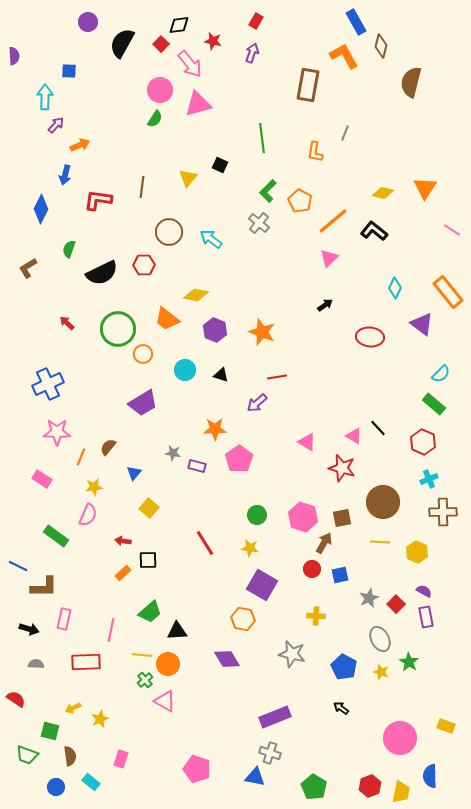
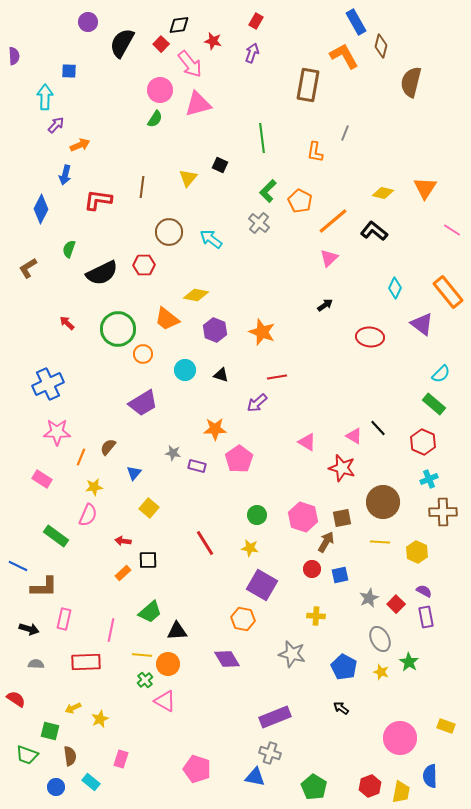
brown arrow at (324, 543): moved 2 px right, 1 px up
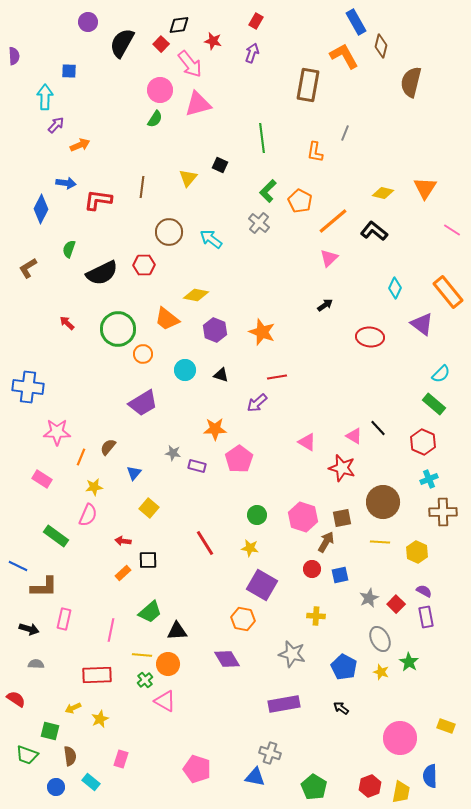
blue arrow at (65, 175): moved 1 px right, 8 px down; rotated 96 degrees counterclockwise
blue cross at (48, 384): moved 20 px left, 3 px down; rotated 32 degrees clockwise
red rectangle at (86, 662): moved 11 px right, 13 px down
purple rectangle at (275, 717): moved 9 px right, 13 px up; rotated 12 degrees clockwise
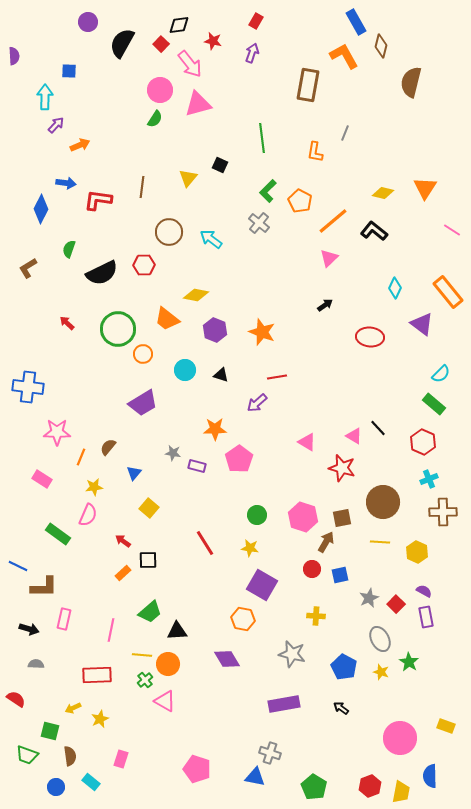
green rectangle at (56, 536): moved 2 px right, 2 px up
red arrow at (123, 541): rotated 28 degrees clockwise
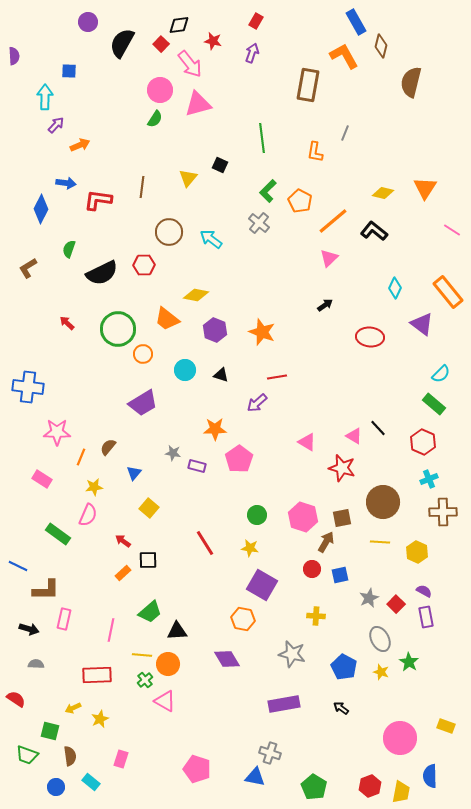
brown L-shape at (44, 587): moved 2 px right, 3 px down
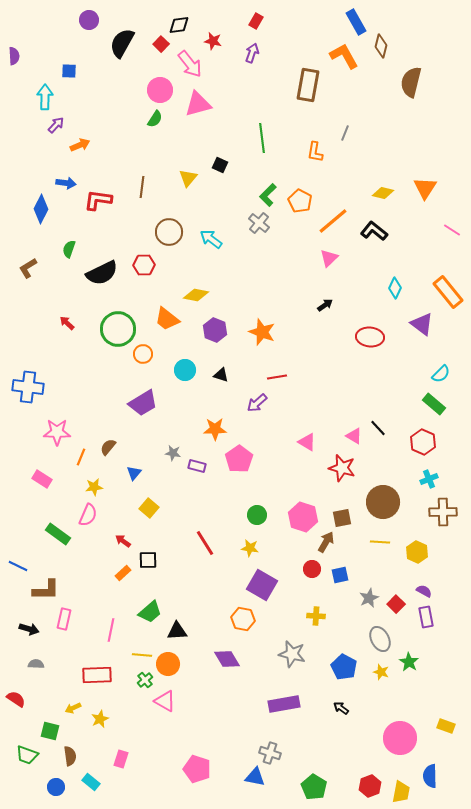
purple circle at (88, 22): moved 1 px right, 2 px up
green L-shape at (268, 191): moved 4 px down
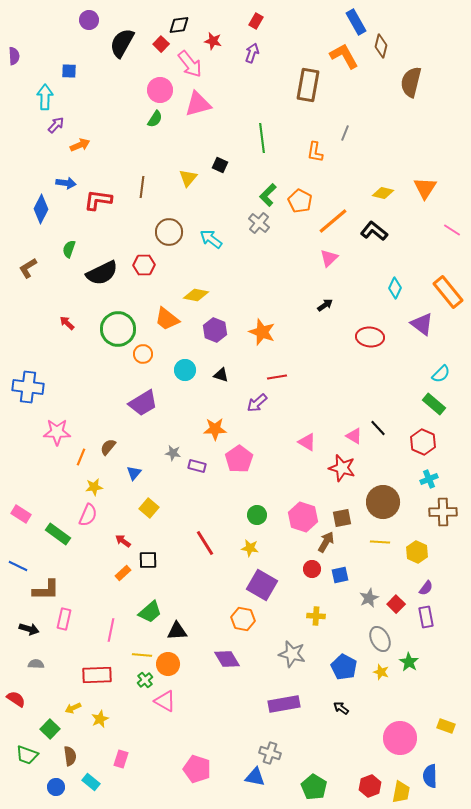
pink rectangle at (42, 479): moved 21 px left, 35 px down
purple semicircle at (424, 591): moved 2 px right, 3 px up; rotated 98 degrees clockwise
green square at (50, 731): moved 2 px up; rotated 30 degrees clockwise
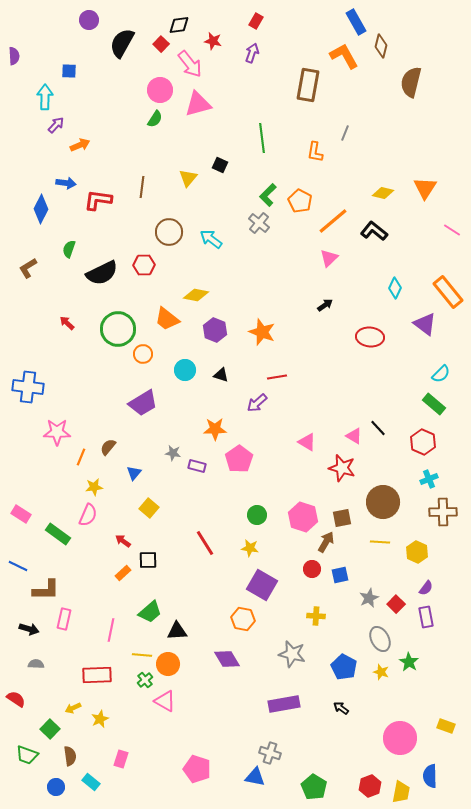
purple triangle at (422, 324): moved 3 px right
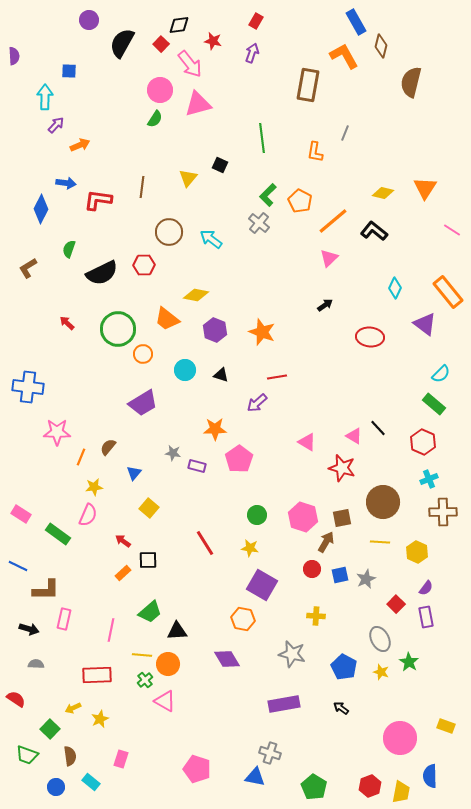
gray star at (369, 598): moved 3 px left, 19 px up
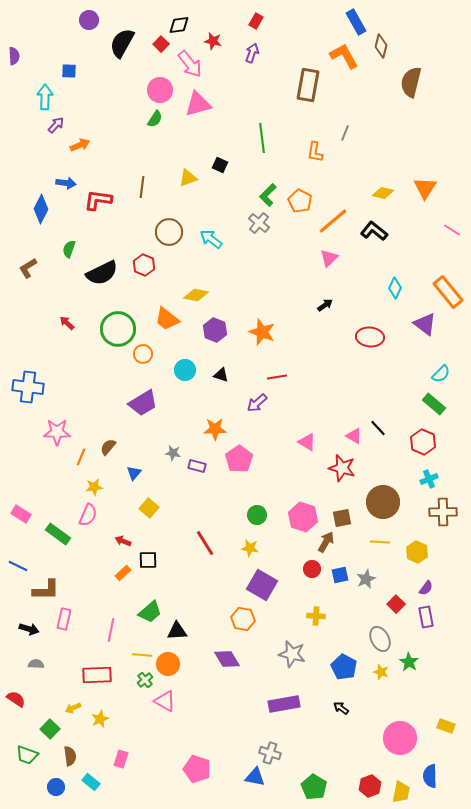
yellow triangle at (188, 178): rotated 30 degrees clockwise
red hexagon at (144, 265): rotated 25 degrees clockwise
red arrow at (123, 541): rotated 14 degrees counterclockwise
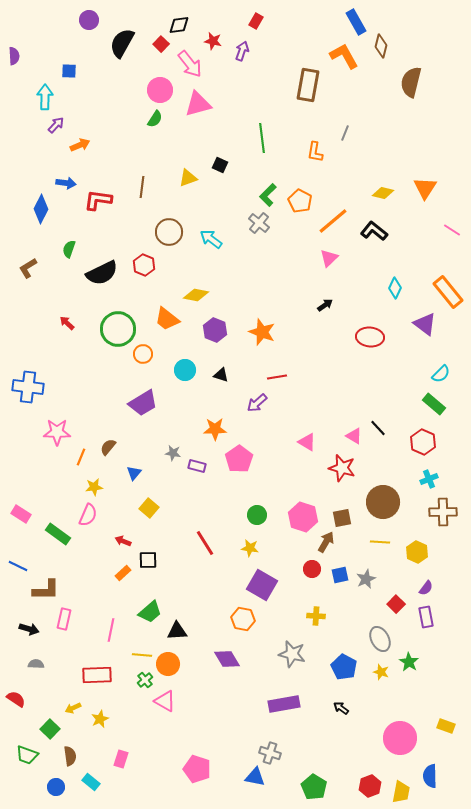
purple arrow at (252, 53): moved 10 px left, 2 px up
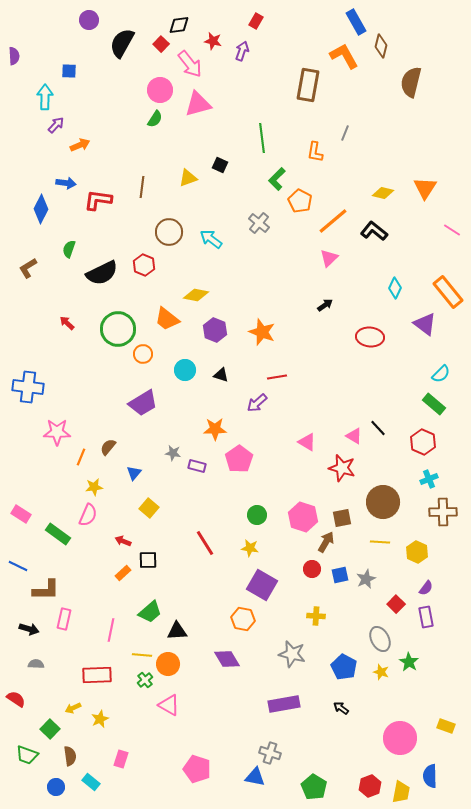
green L-shape at (268, 195): moved 9 px right, 16 px up
pink triangle at (165, 701): moved 4 px right, 4 px down
